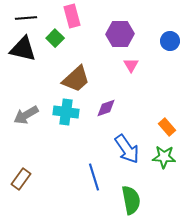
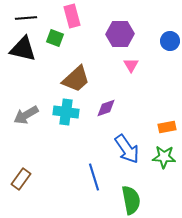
green square: rotated 24 degrees counterclockwise
orange rectangle: rotated 60 degrees counterclockwise
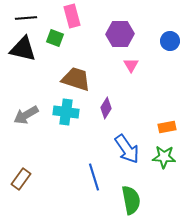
brown trapezoid: rotated 120 degrees counterclockwise
purple diamond: rotated 40 degrees counterclockwise
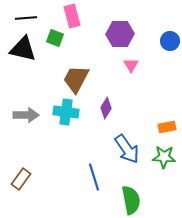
brown trapezoid: rotated 80 degrees counterclockwise
gray arrow: rotated 150 degrees counterclockwise
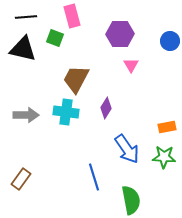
black line: moved 1 px up
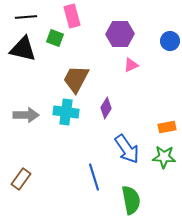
pink triangle: rotated 35 degrees clockwise
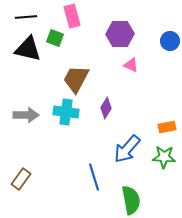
black triangle: moved 5 px right
pink triangle: rotated 49 degrees clockwise
blue arrow: rotated 76 degrees clockwise
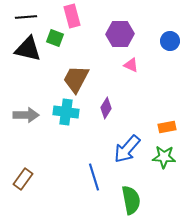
brown rectangle: moved 2 px right
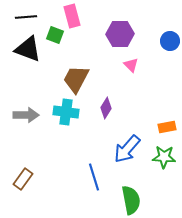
green square: moved 3 px up
black triangle: rotated 8 degrees clockwise
pink triangle: rotated 21 degrees clockwise
